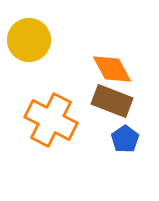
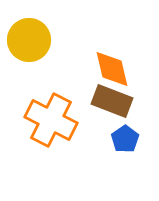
orange diamond: rotated 15 degrees clockwise
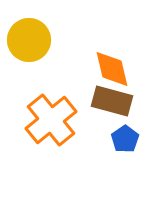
brown rectangle: rotated 6 degrees counterclockwise
orange cross: rotated 24 degrees clockwise
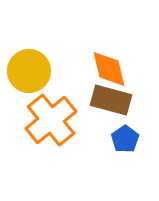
yellow circle: moved 31 px down
orange diamond: moved 3 px left
brown rectangle: moved 1 px left, 1 px up
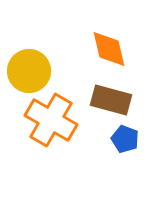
orange diamond: moved 20 px up
orange cross: rotated 21 degrees counterclockwise
blue pentagon: rotated 16 degrees counterclockwise
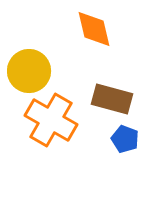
orange diamond: moved 15 px left, 20 px up
brown rectangle: moved 1 px right, 1 px up
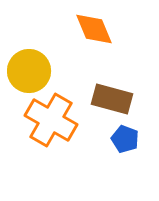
orange diamond: rotated 9 degrees counterclockwise
